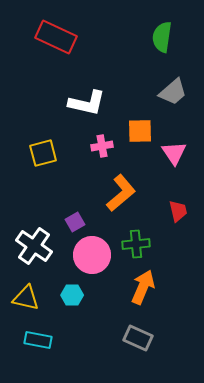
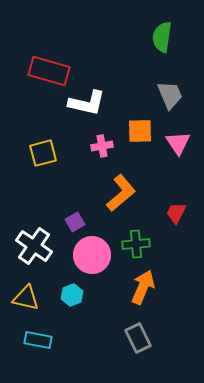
red rectangle: moved 7 px left, 34 px down; rotated 9 degrees counterclockwise
gray trapezoid: moved 3 px left, 3 px down; rotated 72 degrees counterclockwise
pink triangle: moved 4 px right, 10 px up
red trapezoid: moved 2 px left, 2 px down; rotated 140 degrees counterclockwise
cyan hexagon: rotated 20 degrees counterclockwise
gray rectangle: rotated 40 degrees clockwise
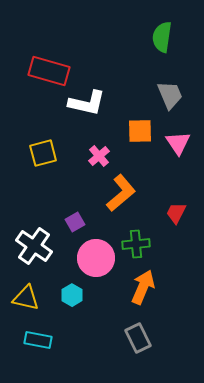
pink cross: moved 3 px left, 10 px down; rotated 30 degrees counterclockwise
pink circle: moved 4 px right, 3 px down
cyan hexagon: rotated 10 degrees counterclockwise
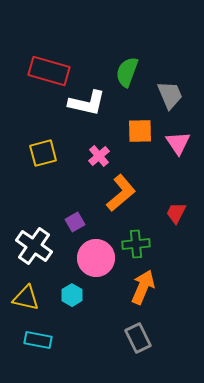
green semicircle: moved 35 px left, 35 px down; rotated 12 degrees clockwise
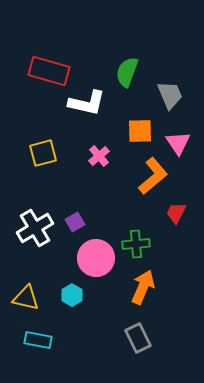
orange L-shape: moved 32 px right, 17 px up
white cross: moved 1 px right, 18 px up; rotated 24 degrees clockwise
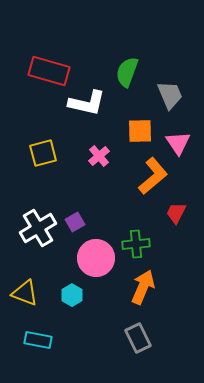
white cross: moved 3 px right
yellow triangle: moved 1 px left, 5 px up; rotated 8 degrees clockwise
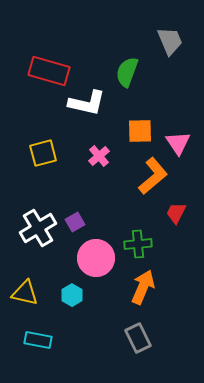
gray trapezoid: moved 54 px up
green cross: moved 2 px right
yellow triangle: rotated 8 degrees counterclockwise
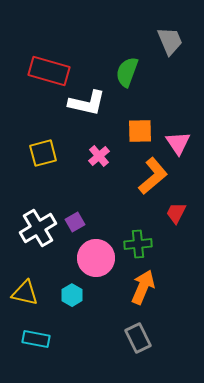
cyan rectangle: moved 2 px left, 1 px up
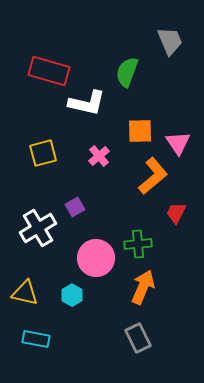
purple square: moved 15 px up
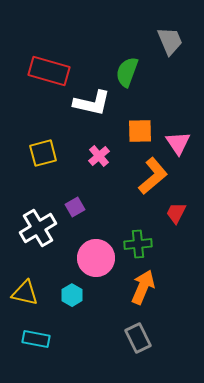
white L-shape: moved 5 px right
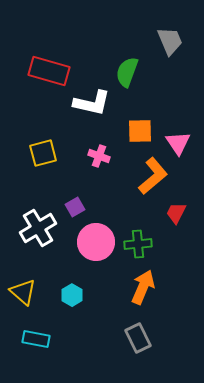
pink cross: rotated 30 degrees counterclockwise
pink circle: moved 16 px up
yellow triangle: moved 2 px left, 1 px up; rotated 28 degrees clockwise
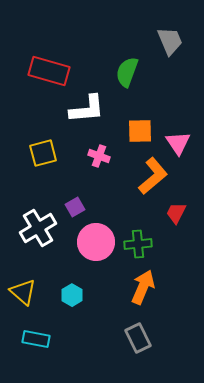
white L-shape: moved 5 px left, 6 px down; rotated 18 degrees counterclockwise
